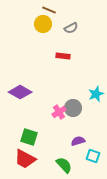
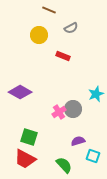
yellow circle: moved 4 px left, 11 px down
red rectangle: rotated 16 degrees clockwise
gray circle: moved 1 px down
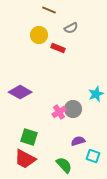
red rectangle: moved 5 px left, 8 px up
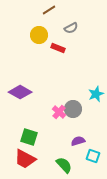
brown line: rotated 56 degrees counterclockwise
pink cross: rotated 16 degrees counterclockwise
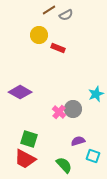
gray semicircle: moved 5 px left, 13 px up
green square: moved 2 px down
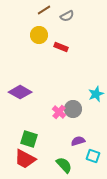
brown line: moved 5 px left
gray semicircle: moved 1 px right, 1 px down
red rectangle: moved 3 px right, 1 px up
